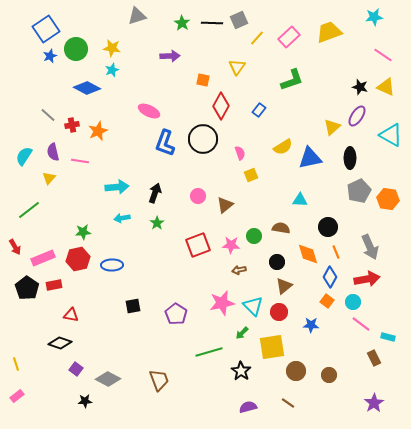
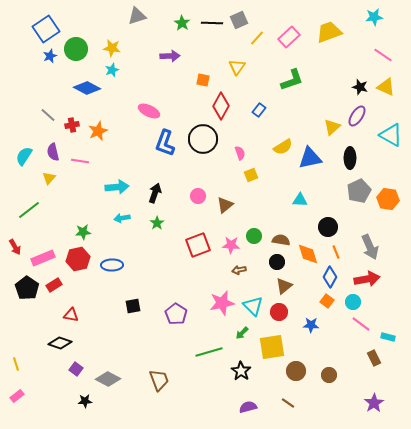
brown semicircle at (281, 228): moved 12 px down
red rectangle at (54, 285): rotated 21 degrees counterclockwise
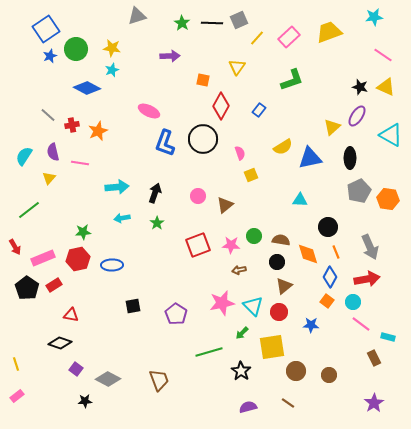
pink line at (80, 161): moved 2 px down
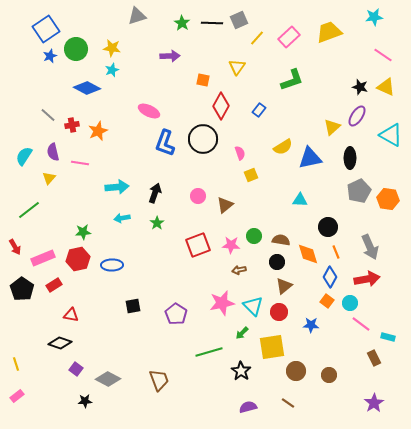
black pentagon at (27, 288): moved 5 px left, 1 px down
cyan circle at (353, 302): moved 3 px left, 1 px down
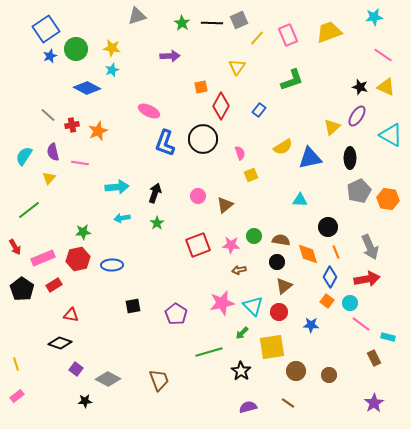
pink rectangle at (289, 37): moved 1 px left, 2 px up; rotated 70 degrees counterclockwise
orange square at (203, 80): moved 2 px left, 7 px down; rotated 24 degrees counterclockwise
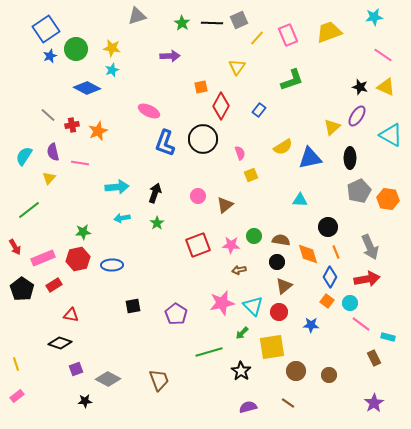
purple square at (76, 369): rotated 32 degrees clockwise
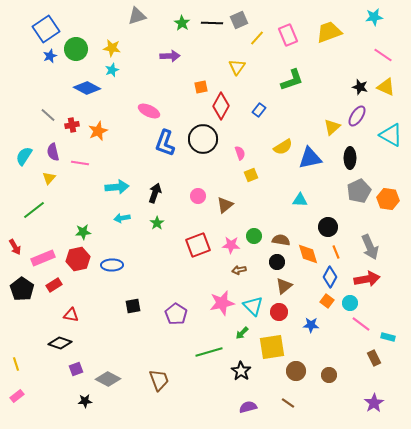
green line at (29, 210): moved 5 px right
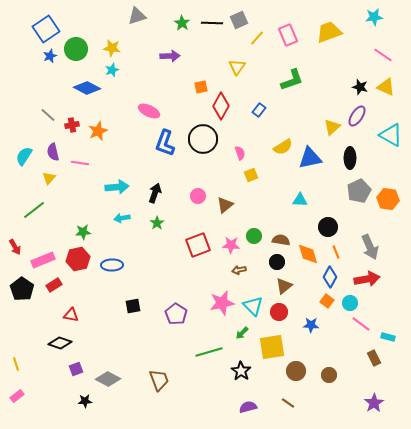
pink rectangle at (43, 258): moved 2 px down
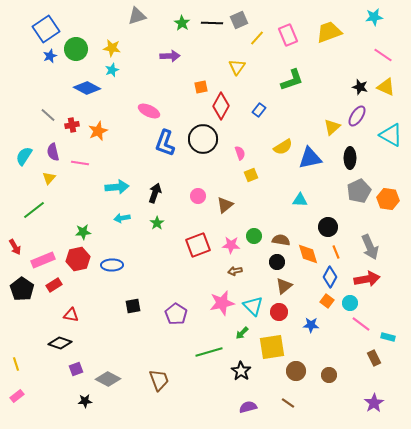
brown arrow at (239, 270): moved 4 px left, 1 px down
